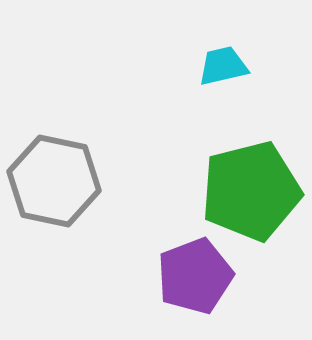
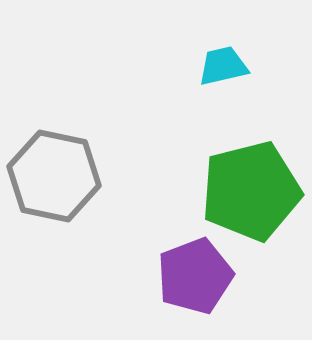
gray hexagon: moved 5 px up
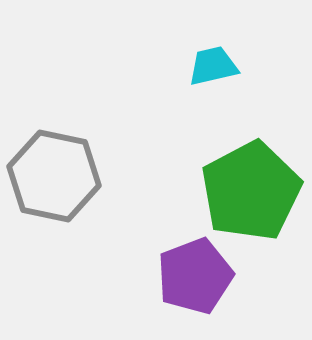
cyan trapezoid: moved 10 px left
green pentagon: rotated 14 degrees counterclockwise
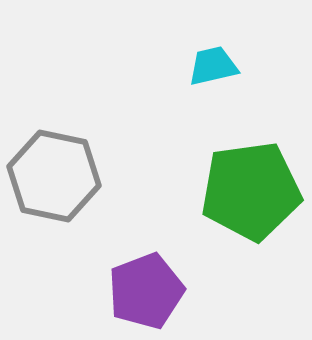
green pentagon: rotated 20 degrees clockwise
purple pentagon: moved 49 px left, 15 px down
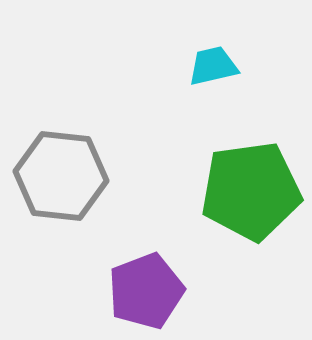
gray hexagon: moved 7 px right; rotated 6 degrees counterclockwise
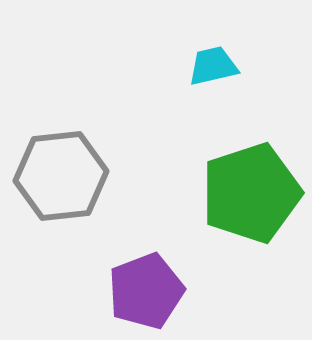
gray hexagon: rotated 12 degrees counterclockwise
green pentagon: moved 2 px down; rotated 10 degrees counterclockwise
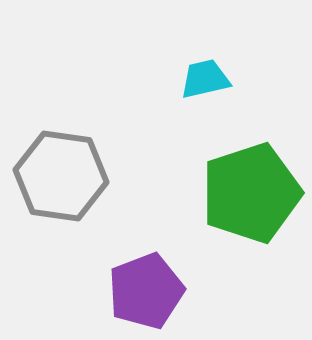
cyan trapezoid: moved 8 px left, 13 px down
gray hexagon: rotated 14 degrees clockwise
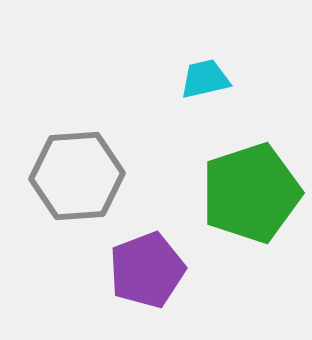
gray hexagon: moved 16 px right; rotated 12 degrees counterclockwise
purple pentagon: moved 1 px right, 21 px up
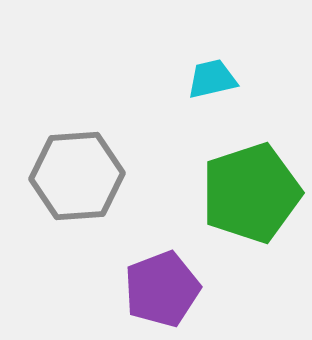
cyan trapezoid: moved 7 px right
purple pentagon: moved 15 px right, 19 px down
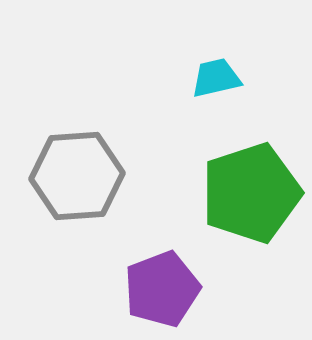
cyan trapezoid: moved 4 px right, 1 px up
